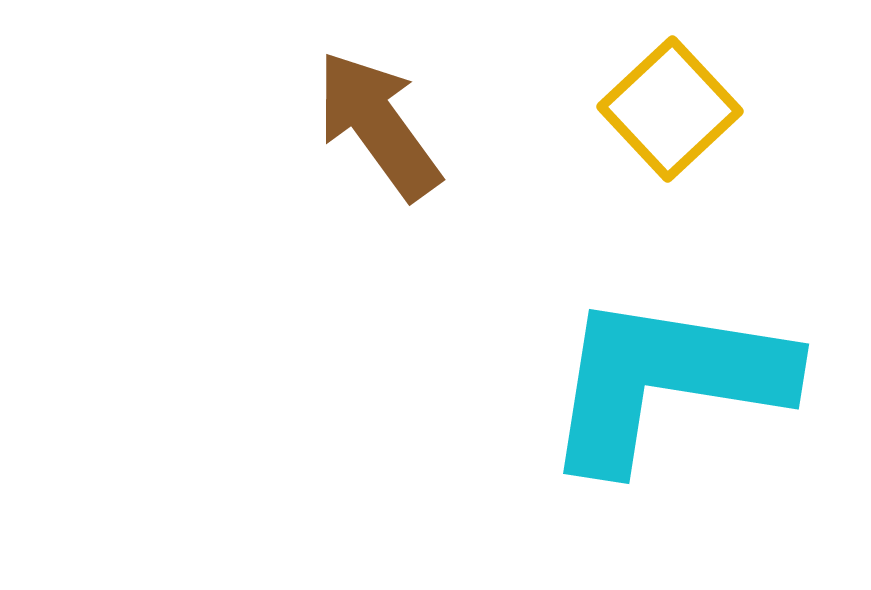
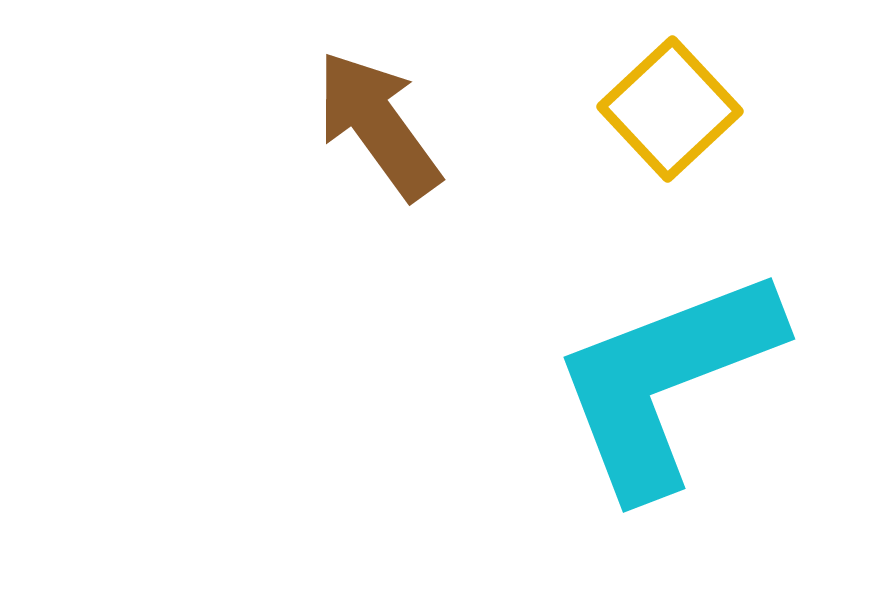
cyan L-shape: rotated 30 degrees counterclockwise
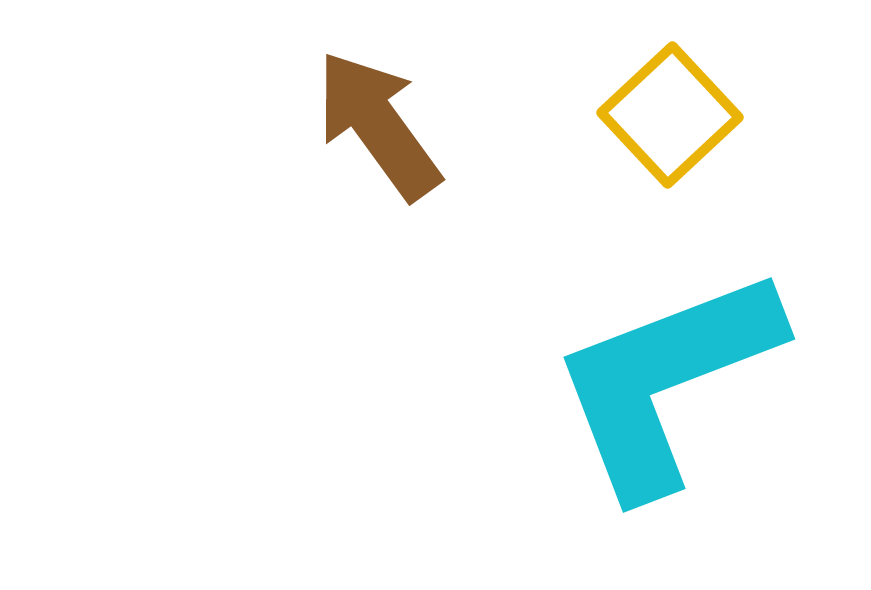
yellow square: moved 6 px down
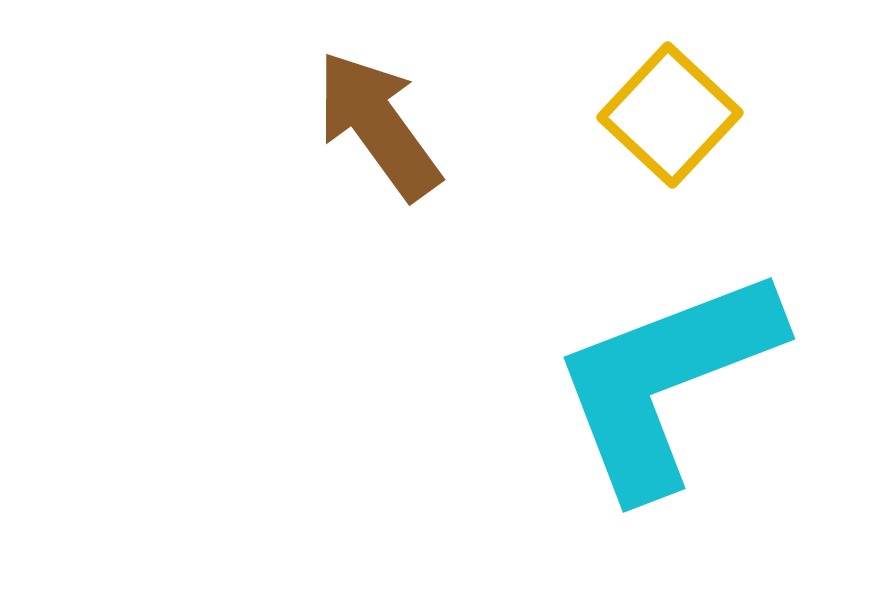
yellow square: rotated 4 degrees counterclockwise
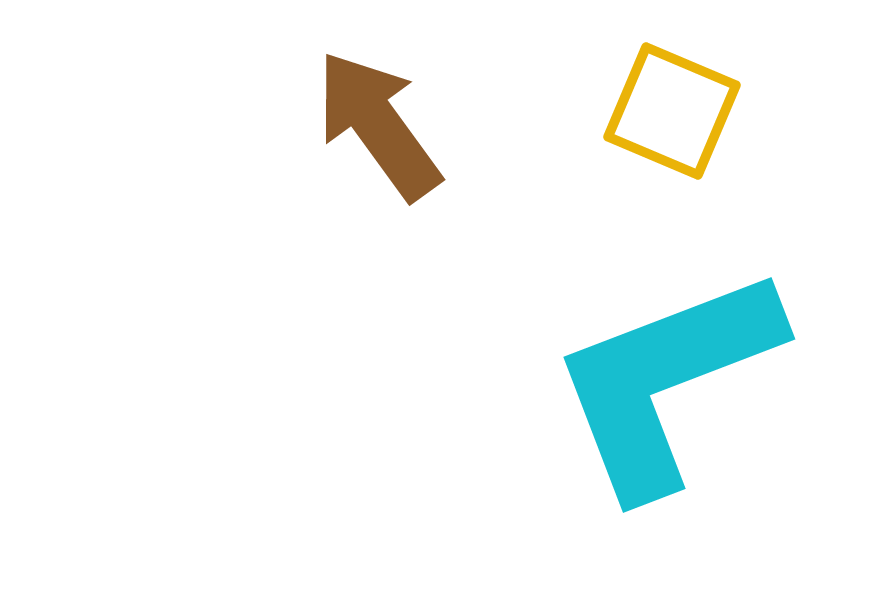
yellow square: moved 2 px right, 4 px up; rotated 20 degrees counterclockwise
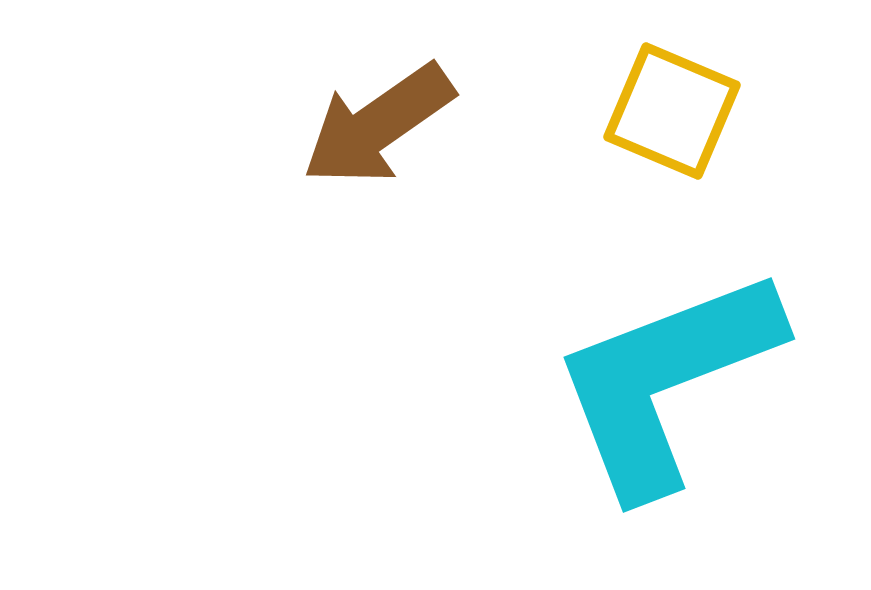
brown arrow: rotated 89 degrees counterclockwise
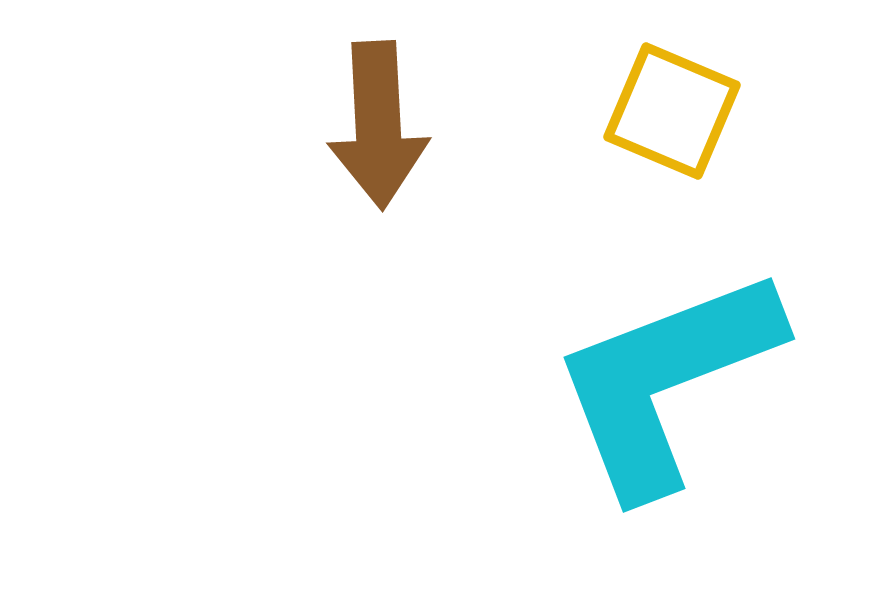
brown arrow: rotated 58 degrees counterclockwise
